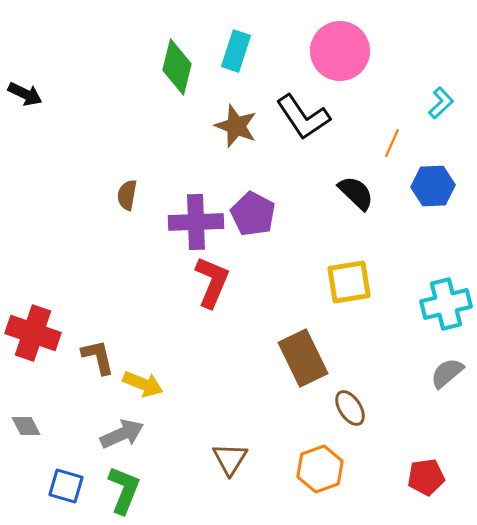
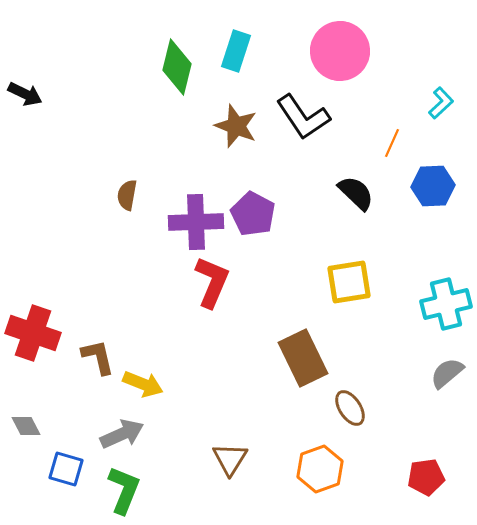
blue square: moved 17 px up
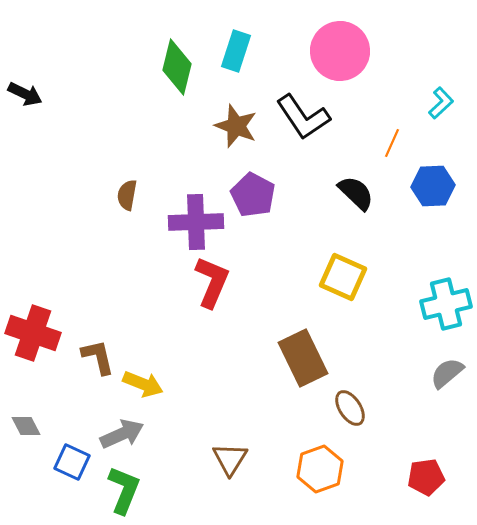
purple pentagon: moved 19 px up
yellow square: moved 6 px left, 5 px up; rotated 33 degrees clockwise
blue square: moved 6 px right, 7 px up; rotated 9 degrees clockwise
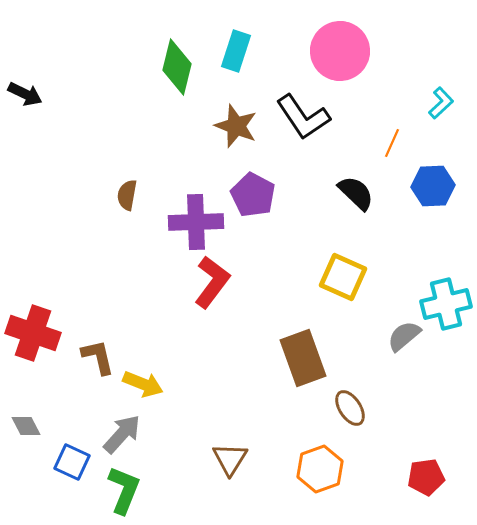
red L-shape: rotated 14 degrees clockwise
brown rectangle: rotated 6 degrees clockwise
gray semicircle: moved 43 px left, 37 px up
gray arrow: rotated 24 degrees counterclockwise
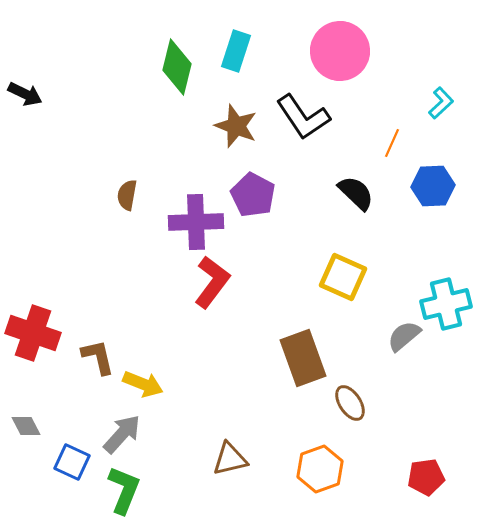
brown ellipse: moved 5 px up
brown triangle: rotated 45 degrees clockwise
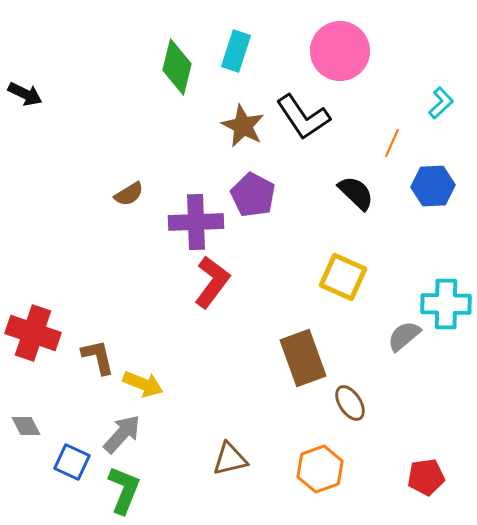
brown star: moved 7 px right; rotated 6 degrees clockwise
brown semicircle: moved 2 px right, 1 px up; rotated 132 degrees counterclockwise
cyan cross: rotated 15 degrees clockwise
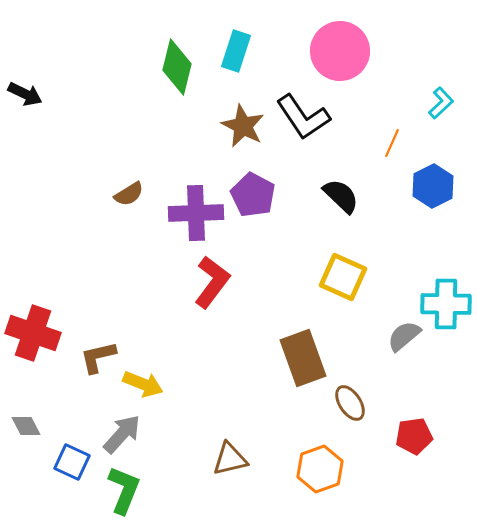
blue hexagon: rotated 24 degrees counterclockwise
black semicircle: moved 15 px left, 3 px down
purple cross: moved 9 px up
brown L-shape: rotated 90 degrees counterclockwise
red pentagon: moved 12 px left, 41 px up
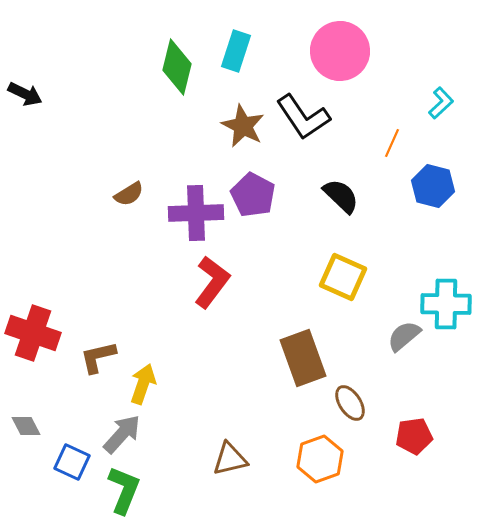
blue hexagon: rotated 18 degrees counterclockwise
yellow arrow: rotated 93 degrees counterclockwise
orange hexagon: moved 10 px up
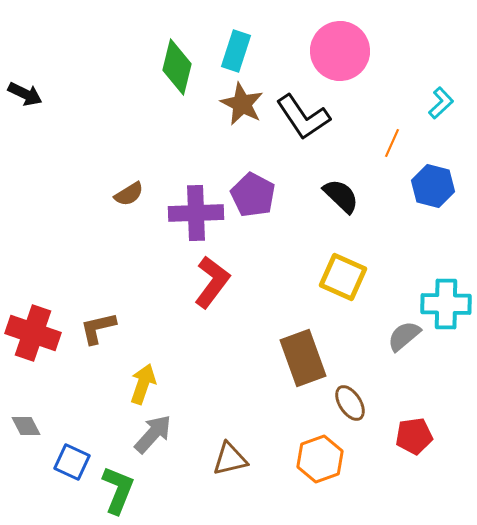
brown star: moved 1 px left, 22 px up
brown L-shape: moved 29 px up
gray arrow: moved 31 px right
green L-shape: moved 6 px left
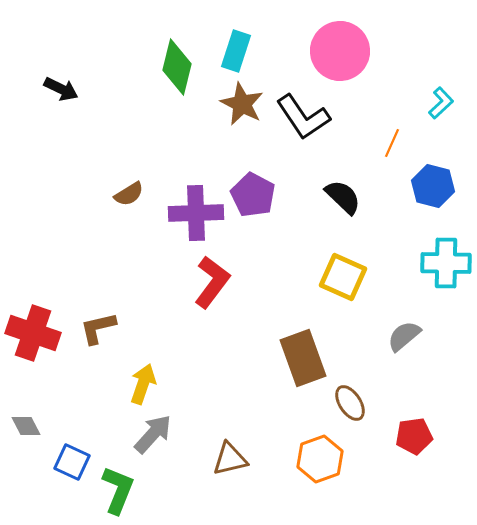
black arrow: moved 36 px right, 5 px up
black semicircle: moved 2 px right, 1 px down
cyan cross: moved 41 px up
